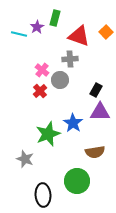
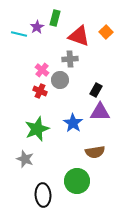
red cross: rotated 24 degrees counterclockwise
green star: moved 11 px left, 5 px up
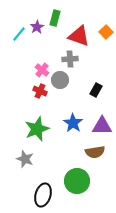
cyan line: rotated 63 degrees counterclockwise
purple triangle: moved 2 px right, 14 px down
black ellipse: rotated 20 degrees clockwise
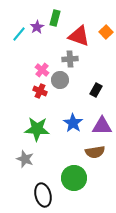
green star: rotated 25 degrees clockwise
green circle: moved 3 px left, 3 px up
black ellipse: rotated 30 degrees counterclockwise
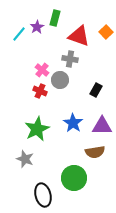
gray cross: rotated 14 degrees clockwise
green star: rotated 30 degrees counterclockwise
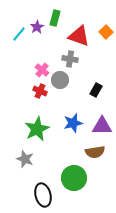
blue star: rotated 24 degrees clockwise
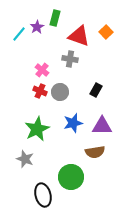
gray circle: moved 12 px down
green circle: moved 3 px left, 1 px up
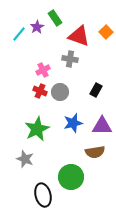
green rectangle: rotated 49 degrees counterclockwise
pink cross: moved 1 px right; rotated 24 degrees clockwise
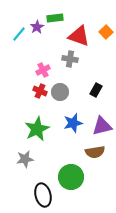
green rectangle: rotated 63 degrees counterclockwise
purple triangle: rotated 15 degrees counterclockwise
gray star: rotated 30 degrees counterclockwise
